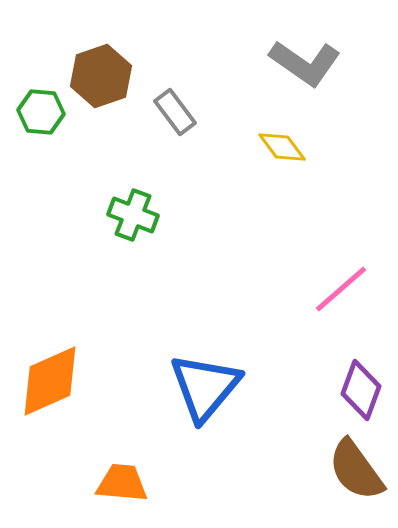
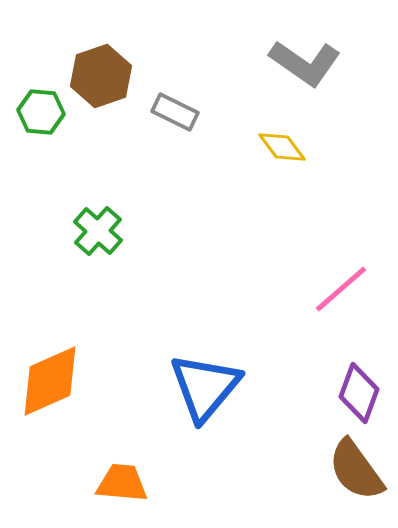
gray rectangle: rotated 27 degrees counterclockwise
green cross: moved 35 px left, 16 px down; rotated 21 degrees clockwise
purple diamond: moved 2 px left, 3 px down
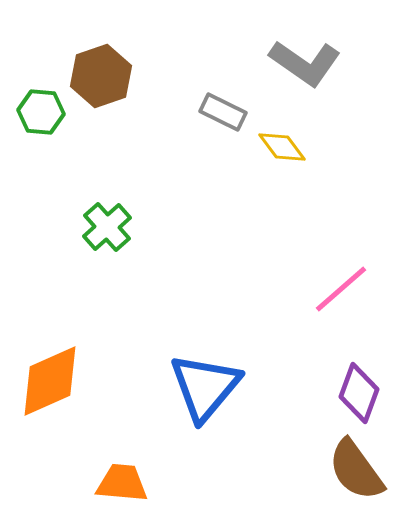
gray rectangle: moved 48 px right
green cross: moved 9 px right, 4 px up; rotated 6 degrees clockwise
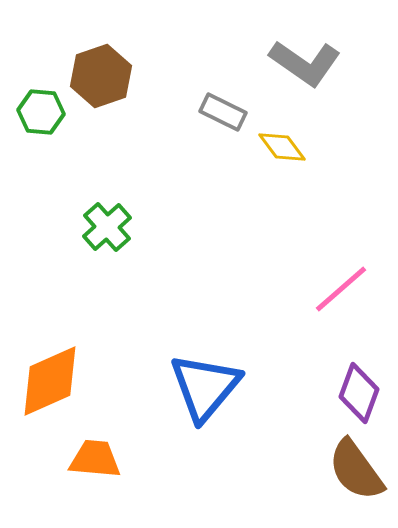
orange trapezoid: moved 27 px left, 24 px up
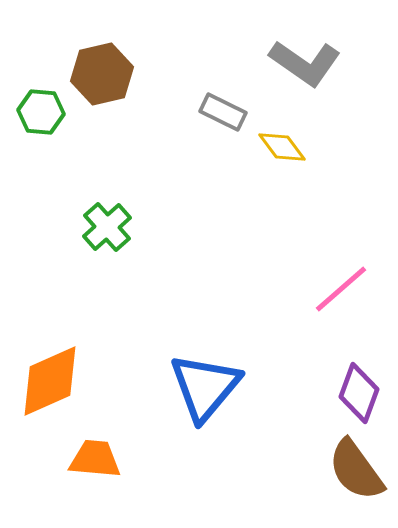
brown hexagon: moved 1 px right, 2 px up; rotated 6 degrees clockwise
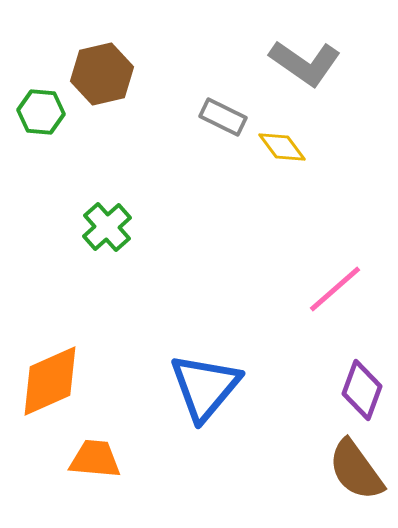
gray rectangle: moved 5 px down
pink line: moved 6 px left
purple diamond: moved 3 px right, 3 px up
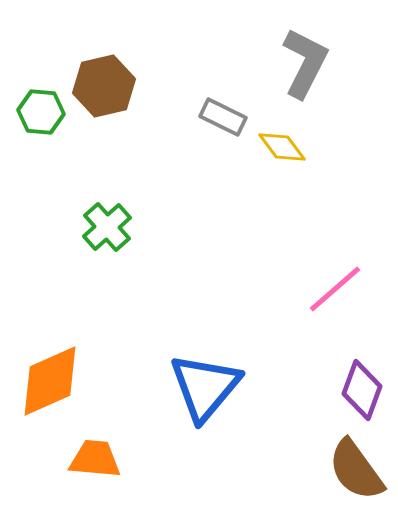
gray L-shape: rotated 98 degrees counterclockwise
brown hexagon: moved 2 px right, 12 px down
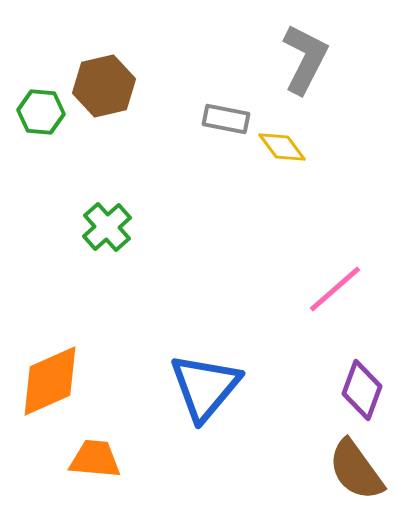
gray L-shape: moved 4 px up
gray rectangle: moved 3 px right, 2 px down; rotated 15 degrees counterclockwise
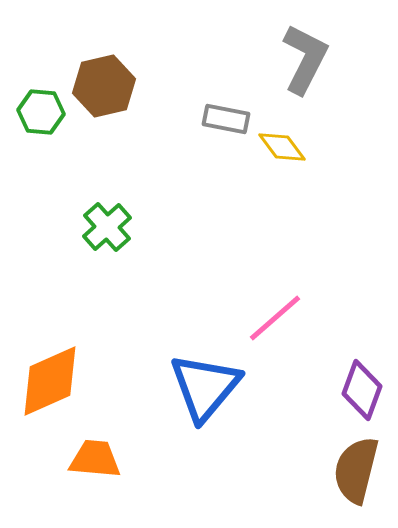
pink line: moved 60 px left, 29 px down
brown semicircle: rotated 50 degrees clockwise
